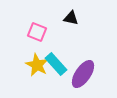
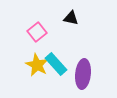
pink square: rotated 30 degrees clockwise
purple ellipse: rotated 28 degrees counterclockwise
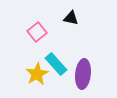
yellow star: moved 9 px down; rotated 15 degrees clockwise
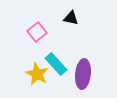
yellow star: rotated 15 degrees counterclockwise
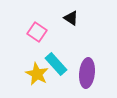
black triangle: rotated 21 degrees clockwise
pink square: rotated 18 degrees counterclockwise
purple ellipse: moved 4 px right, 1 px up
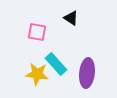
pink square: rotated 24 degrees counterclockwise
yellow star: rotated 20 degrees counterclockwise
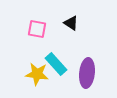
black triangle: moved 5 px down
pink square: moved 3 px up
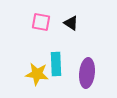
pink square: moved 4 px right, 7 px up
cyan rectangle: rotated 40 degrees clockwise
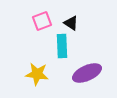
pink square: moved 1 px right, 1 px up; rotated 30 degrees counterclockwise
cyan rectangle: moved 6 px right, 18 px up
purple ellipse: rotated 60 degrees clockwise
